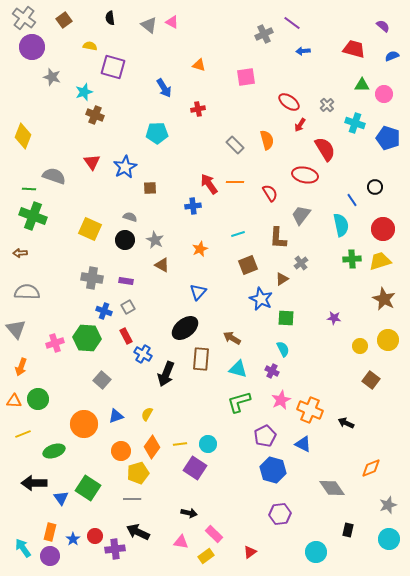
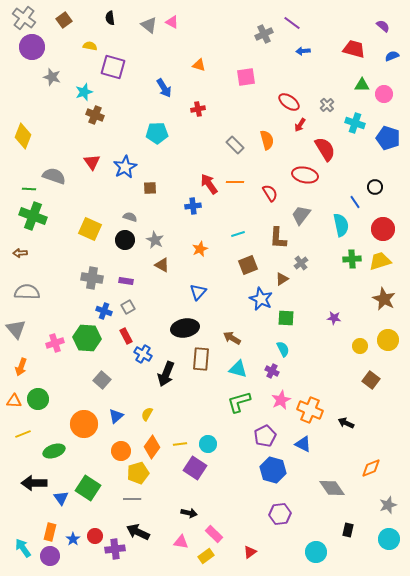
blue line at (352, 200): moved 3 px right, 2 px down
black ellipse at (185, 328): rotated 28 degrees clockwise
blue triangle at (116, 416): rotated 21 degrees counterclockwise
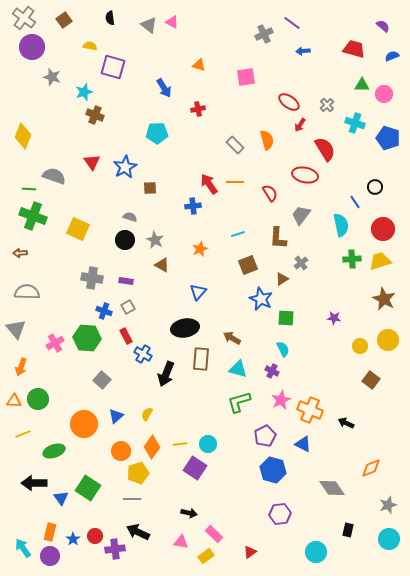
yellow square at (90, 229): moved 12 px left
pink cross at (55, 343): rotated 12 degrees counterclockwise
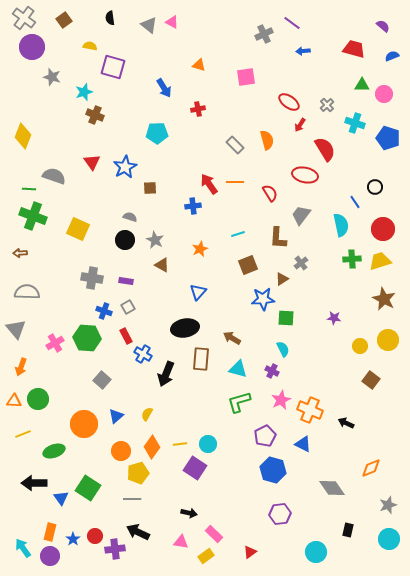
blue star at (261, 299): moved 2 px right; rotated 30 degrees counterclockwise
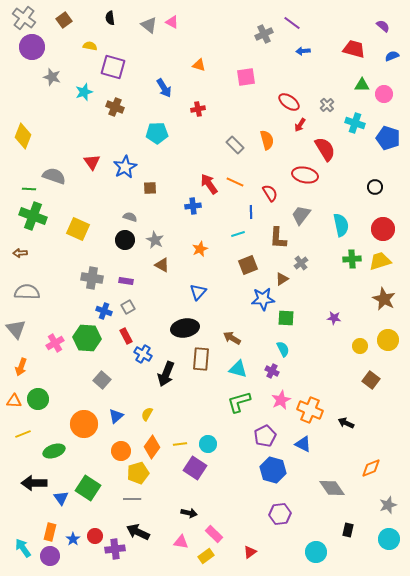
brown cross at (95, 115): moved 20 px right, 8 px up
orange line at (235, 182): rotated 24 degrees clockwise
blue line at (355, 202): moved 104 px left, 10 px down; rotated 32 degrees clockwise
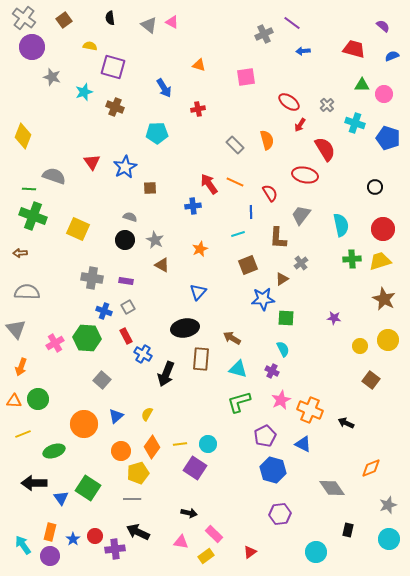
cyan arrow at (23, 548): moved 3 px up
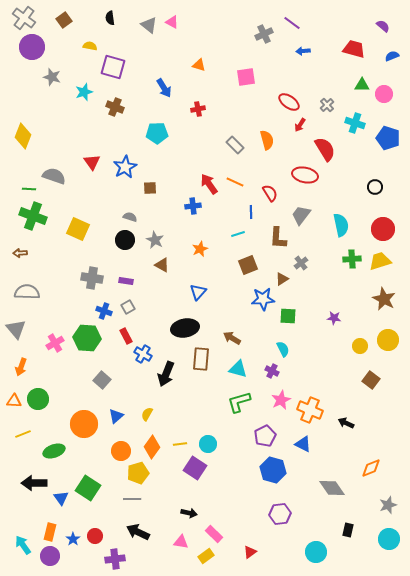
green square at (286, 318): moved 2 px right, 2 px up
purple cross at (115, 549): moved 10 px down
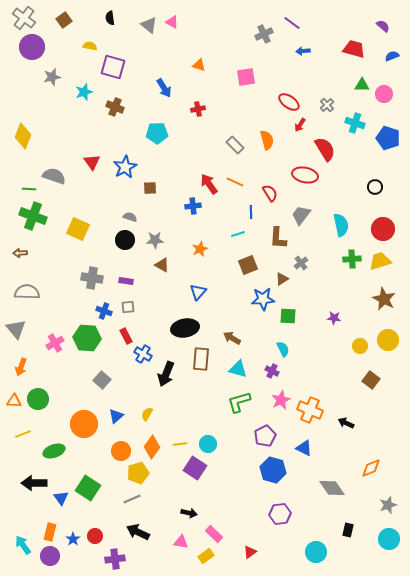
gray star at (52, 77): rotated 30 degrees counterclockwise
gray star at (155, 240): rotated 30 degrees counterclockwise
gray square at (128, 307): rotated 24 degrees clockwise
blue triangle at (303, 444): moved 1 px right, 4 px down
gray line at (132, 499): rotated 24 degrees counterclockwise
